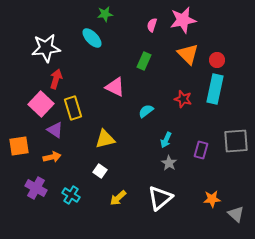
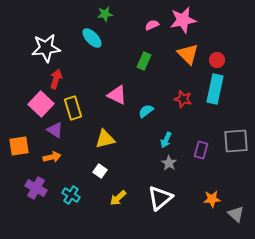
pink semicircle: rotated 48 degrees clockwise
pink triangle: moved 2 px right, 8 px down
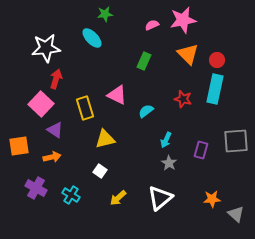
yellow rectangle: moved 12 px right
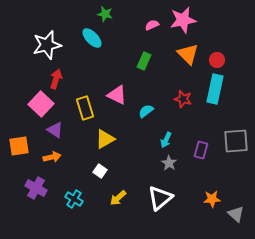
green star: rotated 21 degrees clockwise
white star: moved 1 px right, 3 px up; rotated 8 degrees counterclockwise
yellow triangle: rotated 15 degrees counterclockwise
cyan cross: moved 3 px right, 4 px down
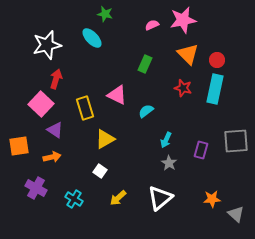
green rectangle: moved 1 px right, 3 px down
red star: moved 11 px up
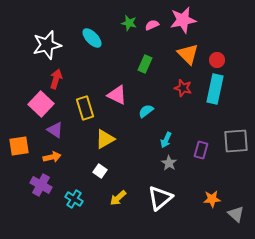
green star: moved 24 px right, 9 px down
purple cross: moved 5 px right, 3 px up
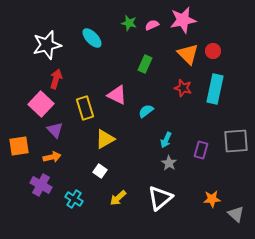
red circle: moved 4 px left, 9 px up
purple triangle: rotated 12 degrees clockwise
